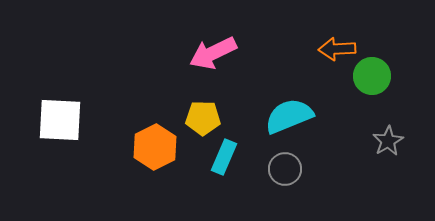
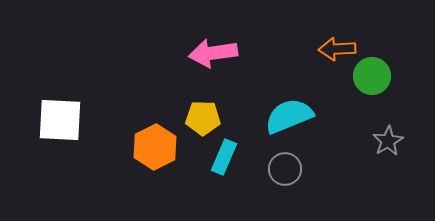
pink arrow: rotated 18 degrees clockwise
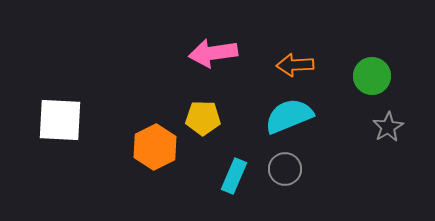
orange arrow: moved 42 px left, 16 px down
gray star: moved 14 px up
cyan rectangle: moved 10 px right, 19 px down
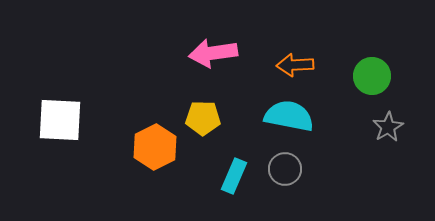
cyan semicircle: rotated 33 degrees clockwise
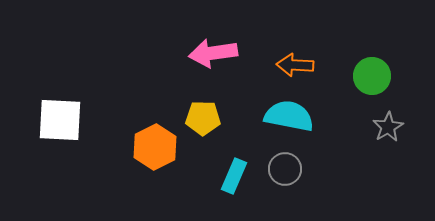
orange arrow: rotated 6 degrees clockwise
